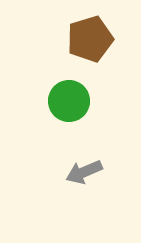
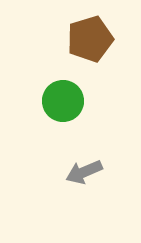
green circle: moved 6 px left
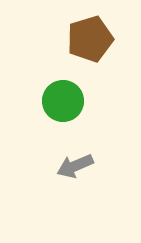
gray arrow: moved 9 px left, 6 px up
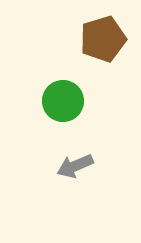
brown pentagon: moved 13 px right
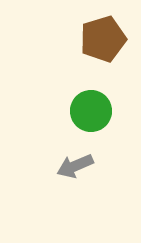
green circle: moved 28 px right, 10 px down
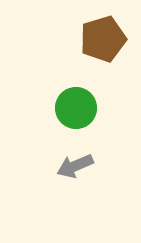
green circle: moved 15 px left, 3 px up
